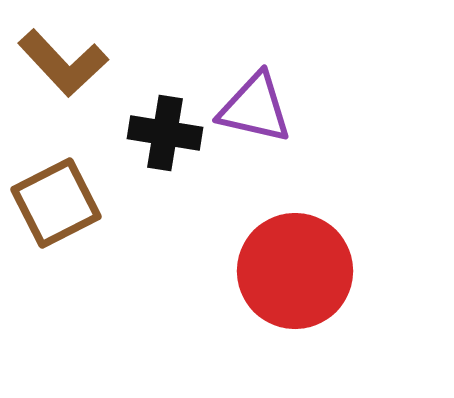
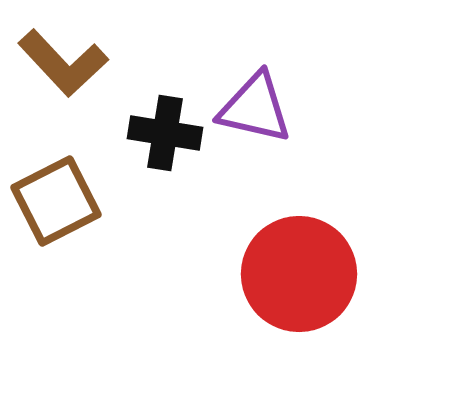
brown square: moved 2 px up
red circle: moved 4 px right, 3 px down
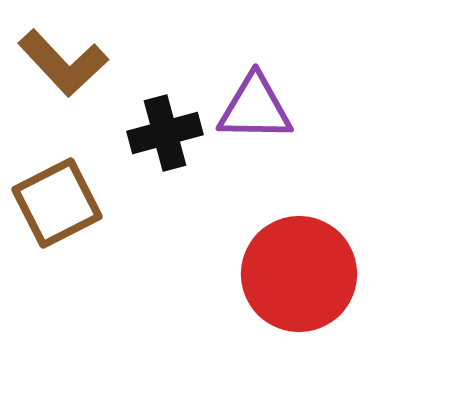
purple triangle: rotated 12 degrees counterclockwise
black cross: rotated 24 degrees counterclockwise
brown square: moved 1 px right, 2 px down
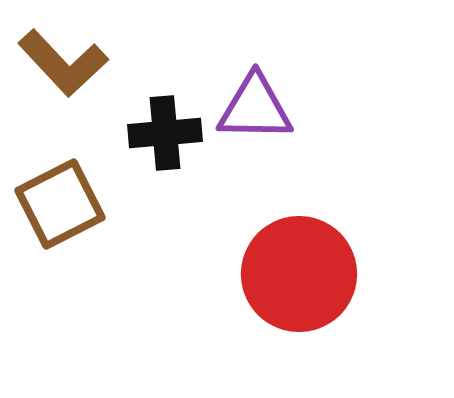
black cross: rotated 10 degrees clockwise
brown square: moved 3 px right, 1 px down
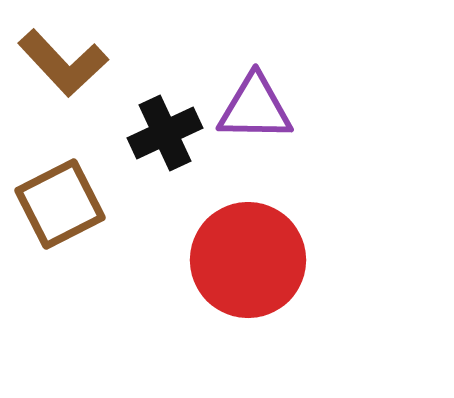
black cross: rotated 20 degrees counterclockwise
red circle: moved 51 px left, 14 px up
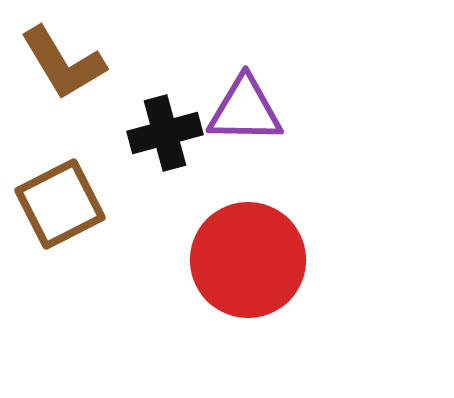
brown L-shape: rotated 12 degrees clockwise
purple triangle: moved 10 px left, 2 px down
black cross: rotated 10 degrees clockwise
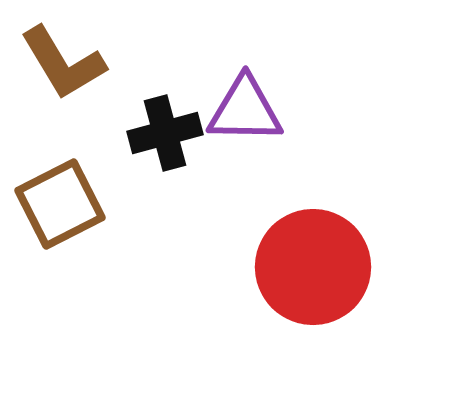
red circle: moved 65 px right, 7 px down
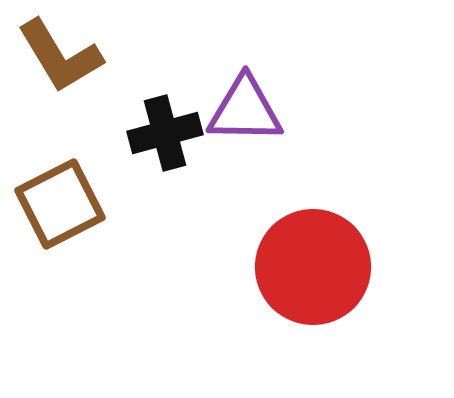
brown L-shape: moved 3 px left, 7 px up
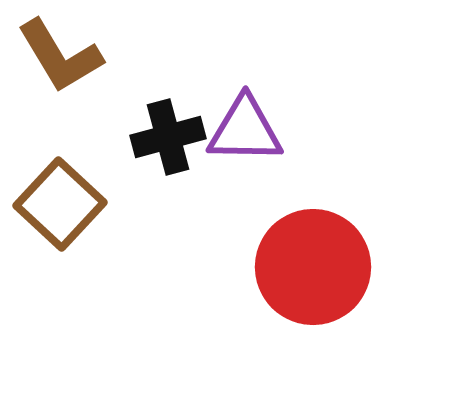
purple triangle: moved 20 px down
black cross: moved 3 px right, 4 px down
brown square: rotated 20 degrees counterclockwise
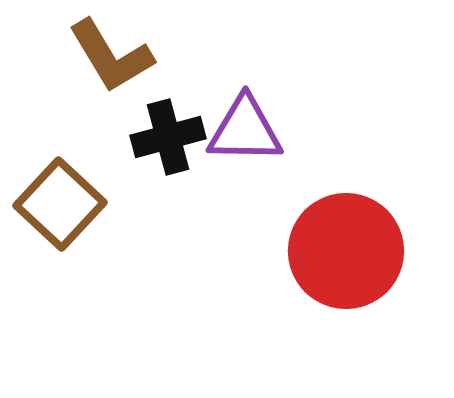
brown L-shape: moved 51 px right
red circle: moved 33 px right, 16 px up
